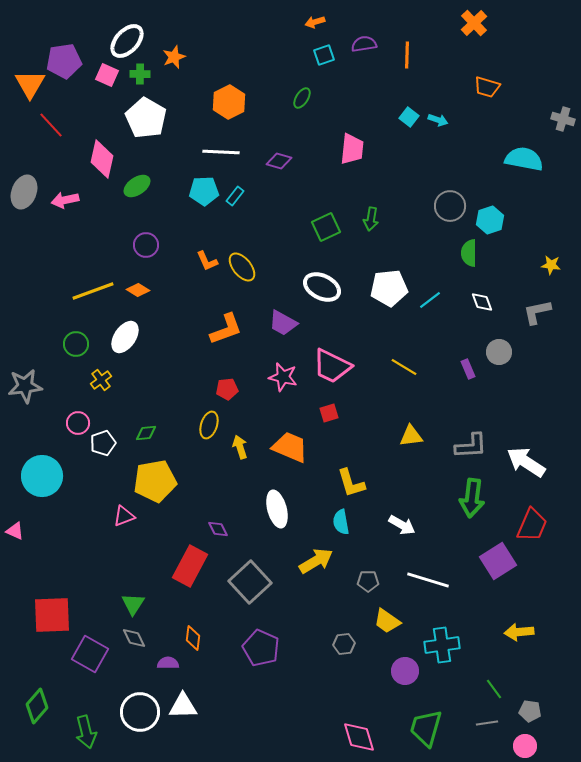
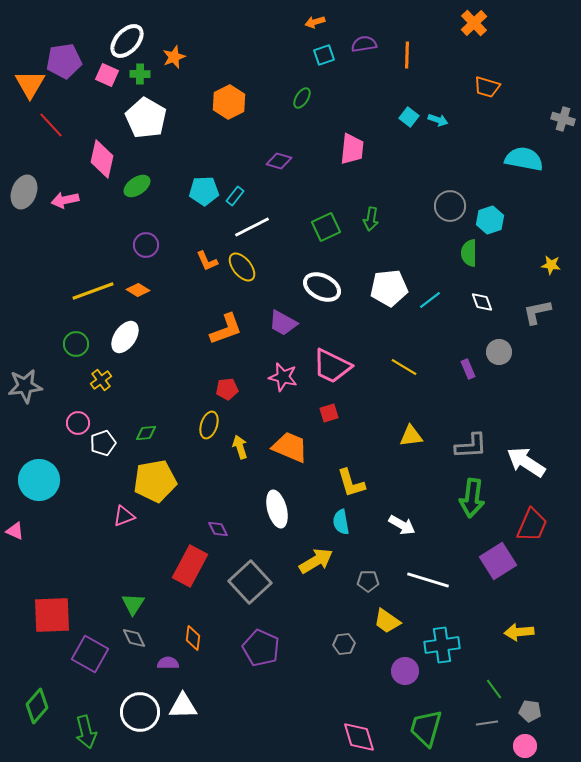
white line at (221, 152): moved 31 px right, 75 px down; rotated 30 degrees counterclockwise
cyan circle at (42, 476): moved 3 px left, 4 px down
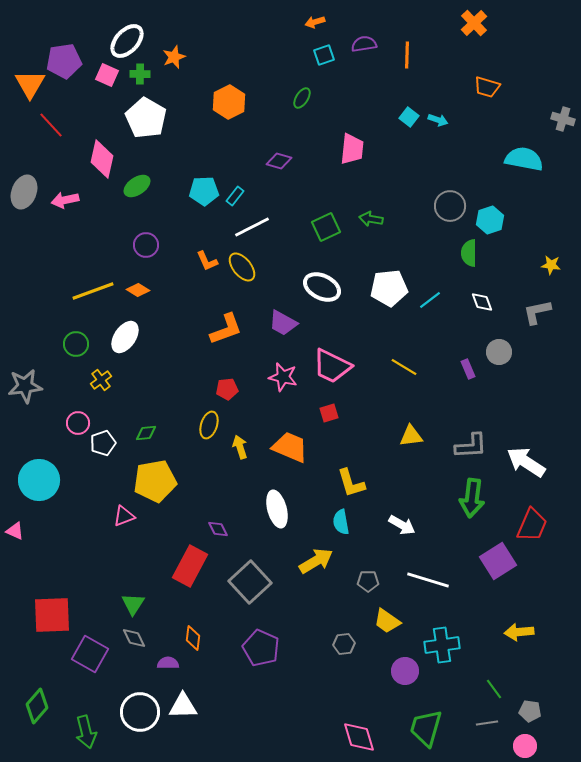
green arrow at (371, 219): rotated 90 degrees clockwise
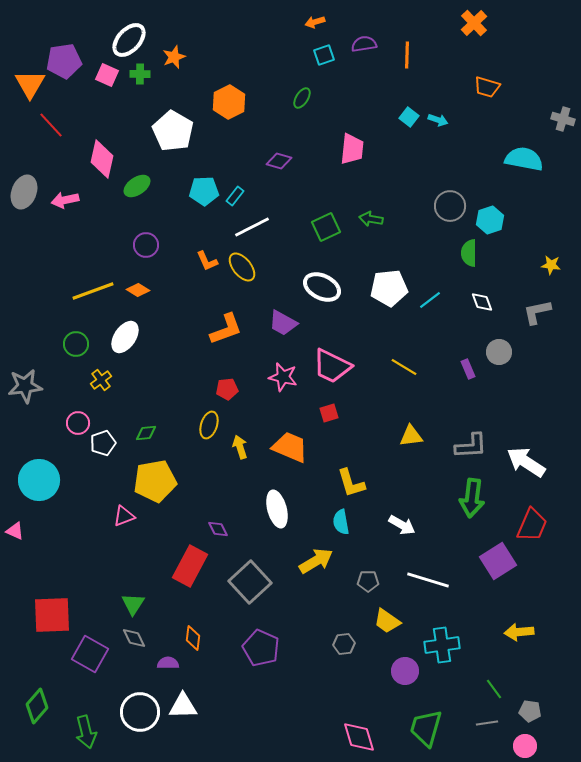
white ellipse at (127, 41): moved 2 px right, 1 px up
white pentagon at (146, 118): moved 27 px right, 13 px down
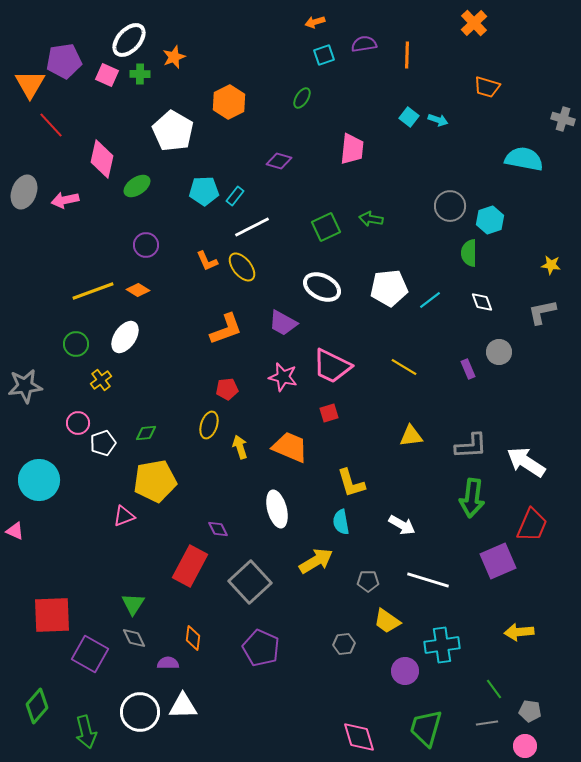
gray L-shape at (537, 312): moved 5 px right
purple square at (498, 561): rotated 9 degrees clockwise
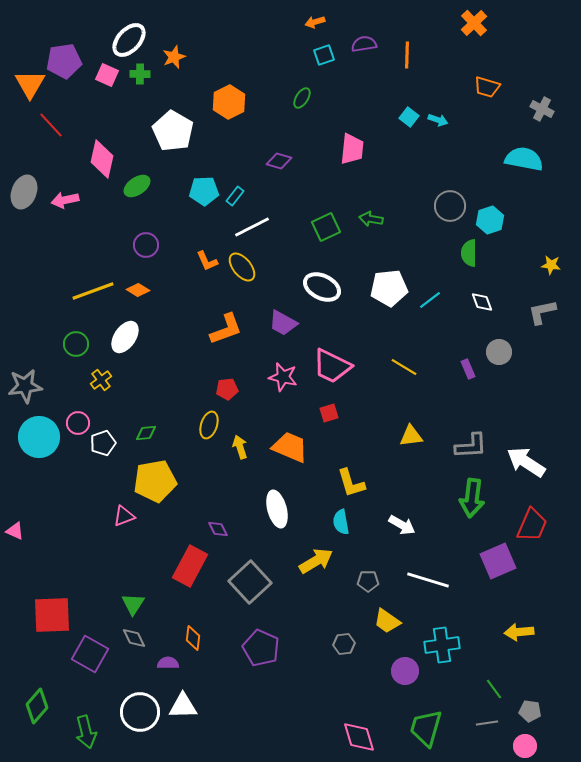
gray cross at (563, 119): moved 21 px left, 10 px up; rotated 10 degrees clockwise
cyan circle at (39, 480): moved 43 px up
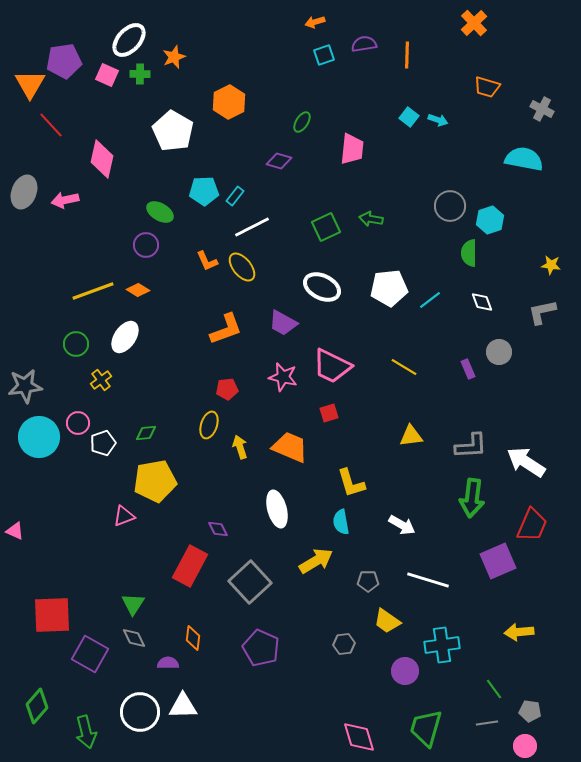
green ellipse at (302, 98): moved 24 px down
green ellipse at (137, 186): moved 23 px right, 26 px down; rotated 64 degrees clockwise
